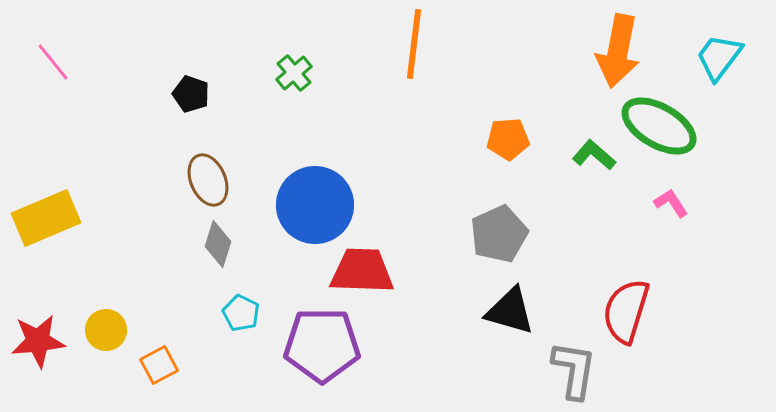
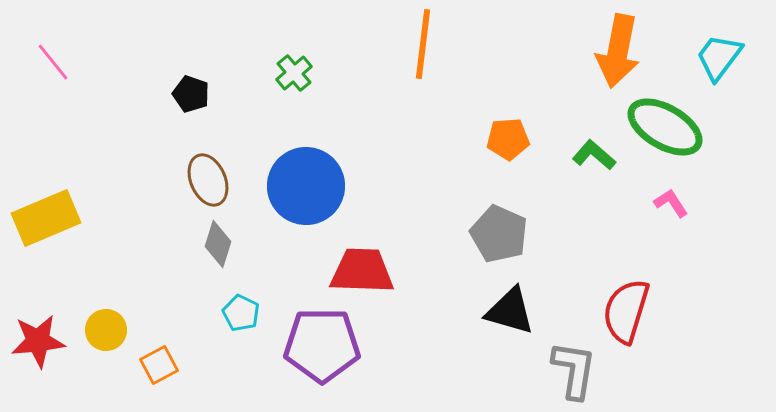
orange line: moved 9 px right
green ellipse: moved 6 px right, 1 px down
blue circle: moved 9 px left, 19 px up
gray pentagon: rotated 24 degrees counterclockwise
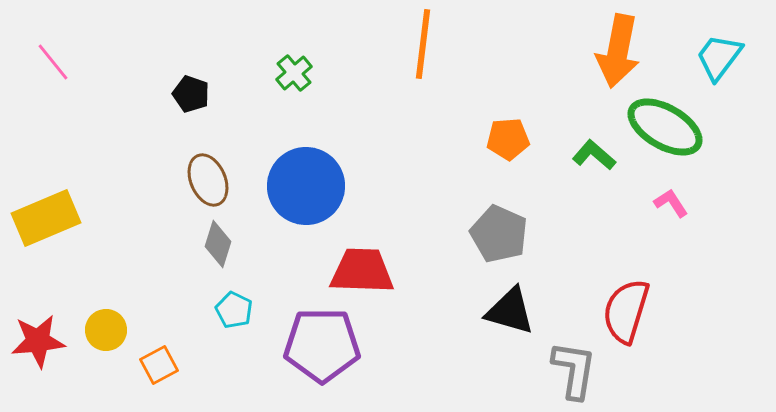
cyan pentagon: moved 7 px left, 3 px up
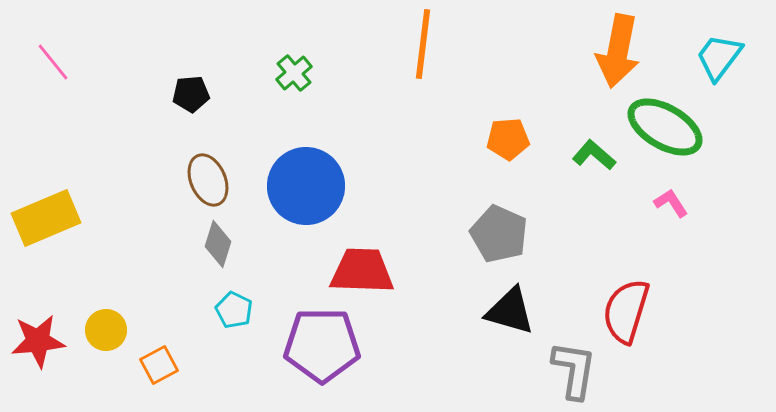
black pentagon: rotated 24 degrees counterclockwise
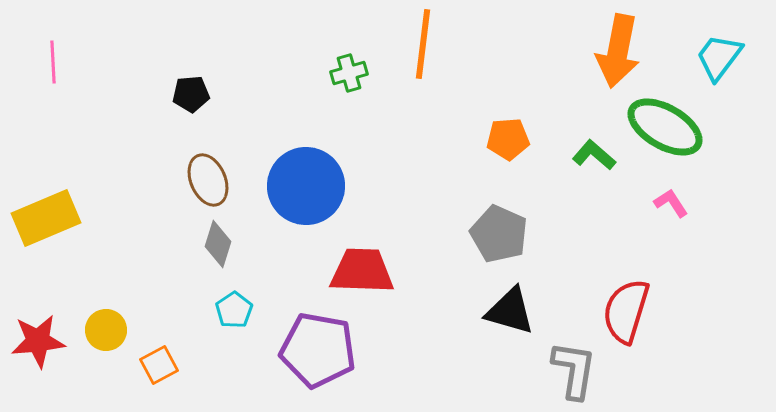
pink line: rotated 36 degrees clockwise
green cross: moved 55 px right; rotated 24 degrees clockwise
cyan pentagon: rotated 12 degrees clockwise
purple pentagon: moved 4 px left, 5 px down; rotated 10 degrees clockwise
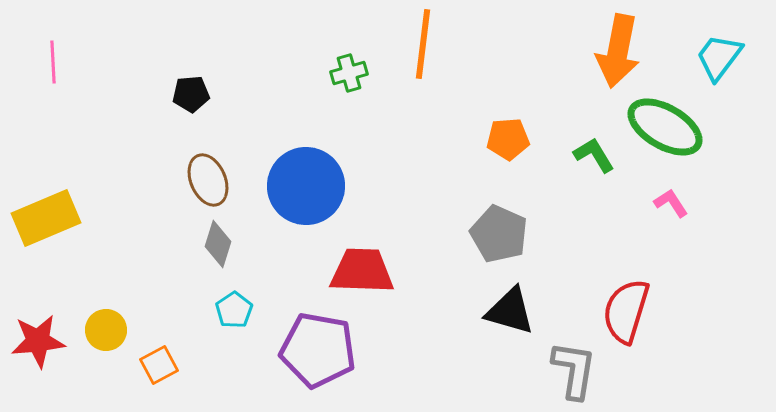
green L-shape: rotated 18 degrees clockwise
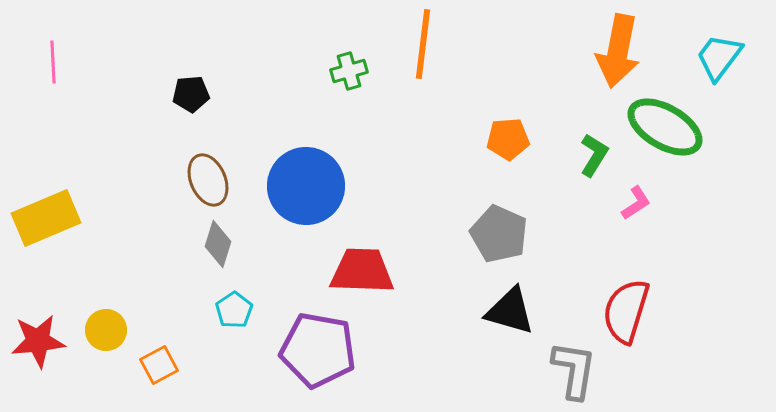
green cross: moved 2 px up
green L-shape: rotated 63 degrees clockwise
pink L-shape: moved 35 px left; rotated 90 degrees clockwise
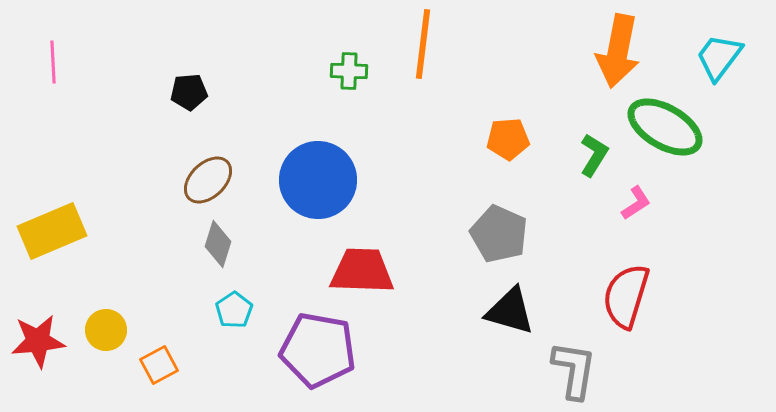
green cross: rotated 18 degrees clockwise
black pentagon: moved 2 px left, 2 px up
brown ellipse: rotated 69 degrees clockwise
blue circle: moved 12 px right, 6 px up
yellow rectangle: moved 6 px right, 13 px down
red semicircle: moved 15 px up
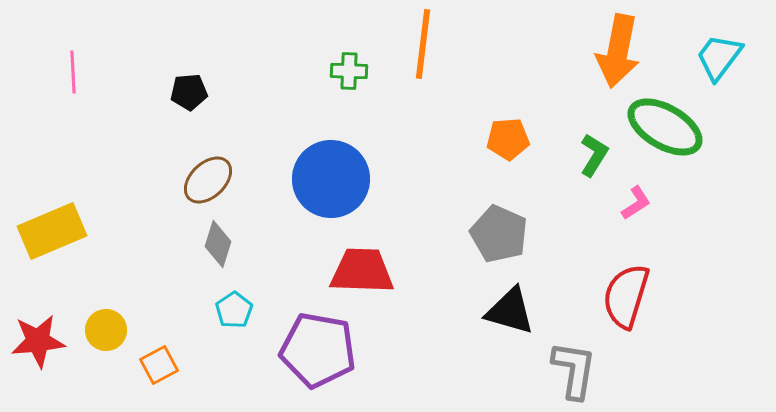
pink line: moved 20 px right, 10 px down
blue circle: moved 13 px right, 1 px up
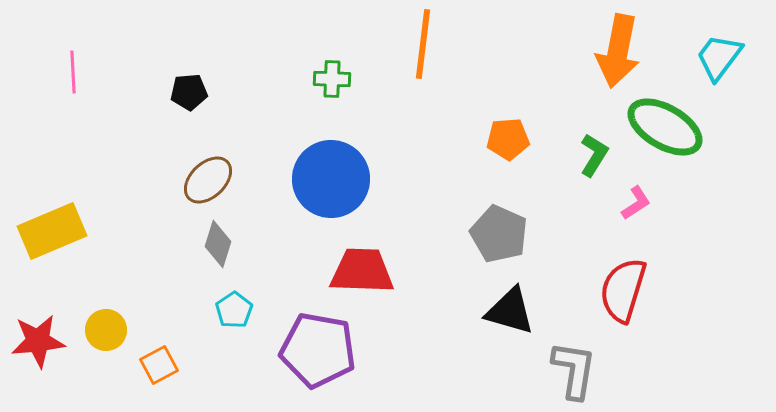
green cross: moved 17 px left, 8 px down
red semicircle: moved 3 px left, 6 px up
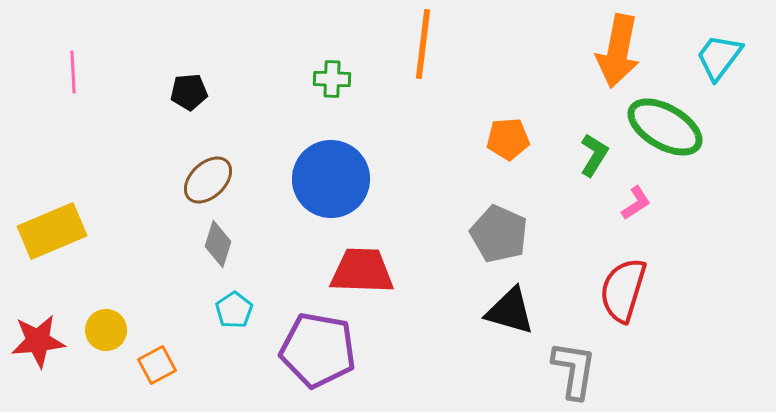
orange square: moved 2 px left
